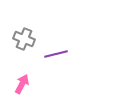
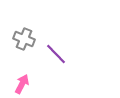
purple line: rotated 60 degrees clockwise
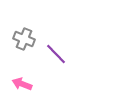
pink arrow: rotated 96 degrees counterclockwise
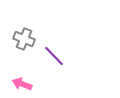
purple line: moved 2 px left, 2 px down
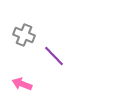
gray cross: moved 4 px up
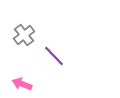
gray cross: rotated 30 degrees clockwise
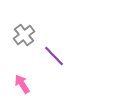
pink arrow: rotated 36 degrees clockwise
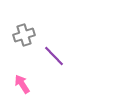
gray cross: rotated 20 degrees clockwise
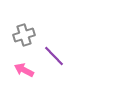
pink arrow: moved 2 px right, 14 px up; rotated 30 degrees counterclockwise
